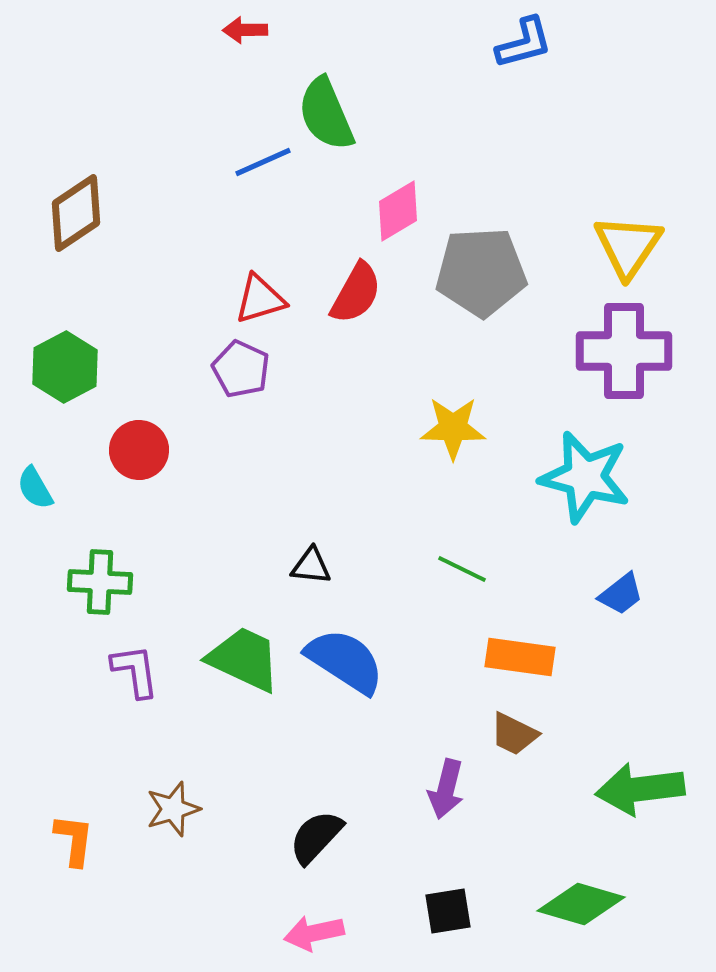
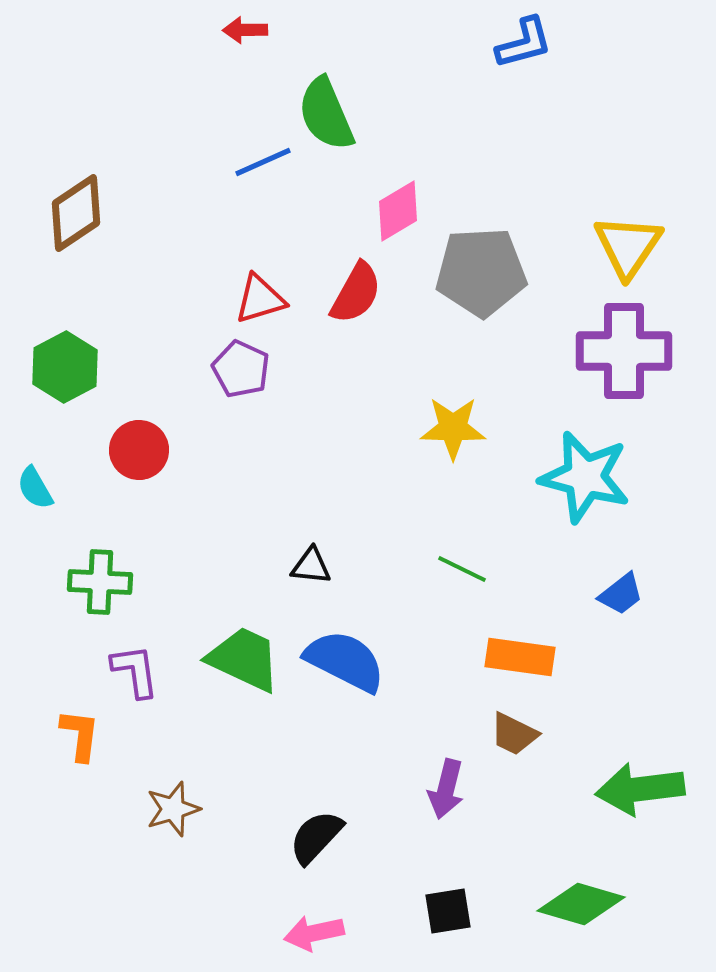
blue semicircle: rotated 6 degrees counterclockwise
orange L-shape: moved 6 px right, 105 px up
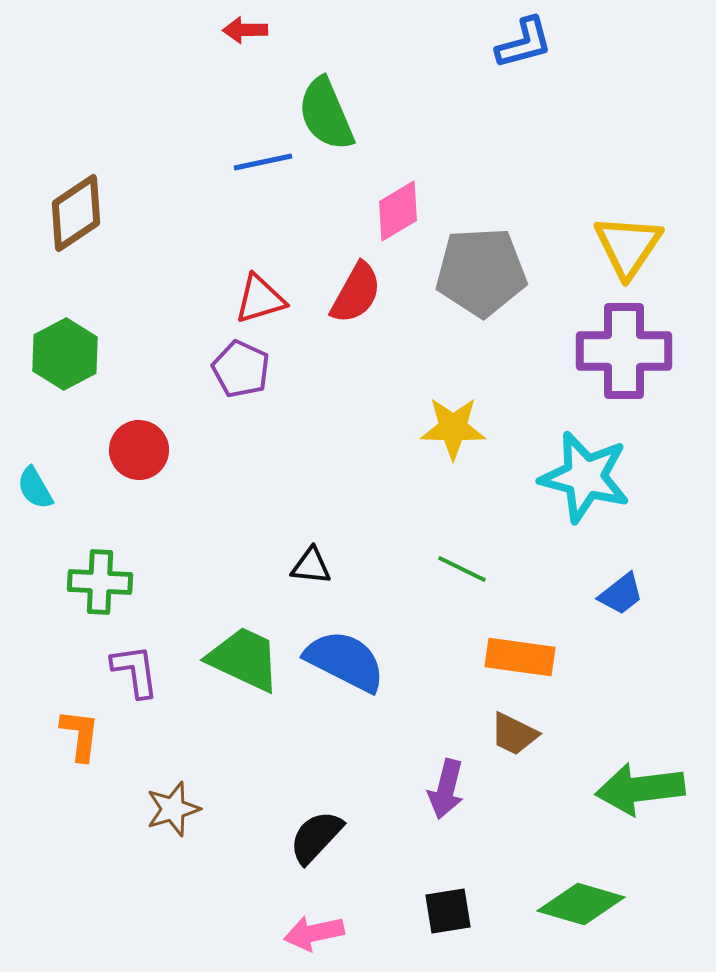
blue line: rotated 12 degrees clockwise
green hexagon: moved 13 px up
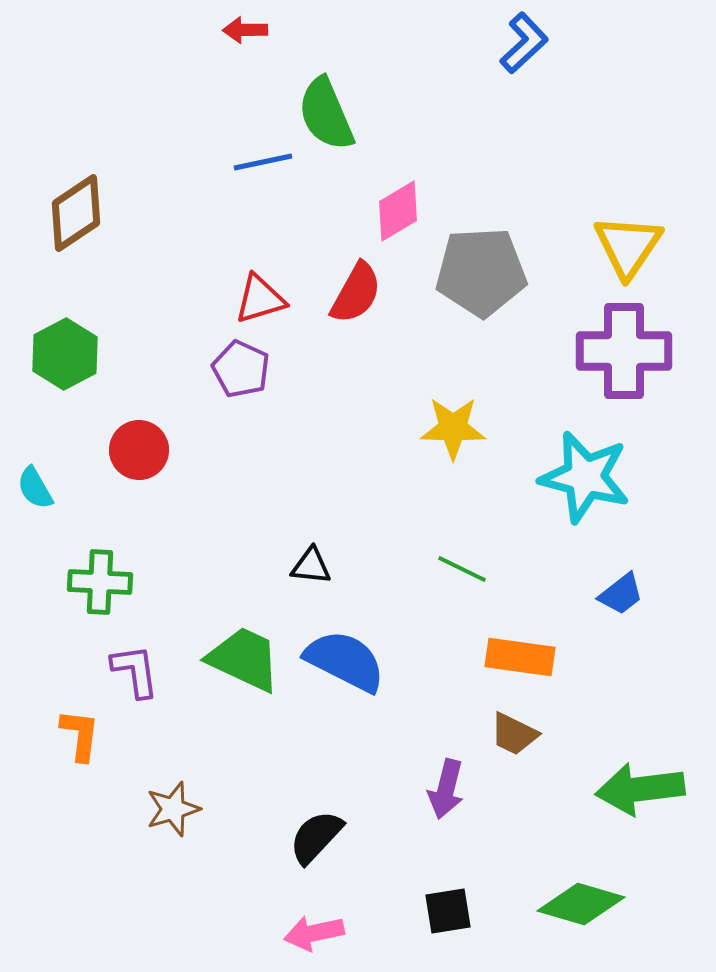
blue L-shape: rotated 28 degrees counterclockwise
